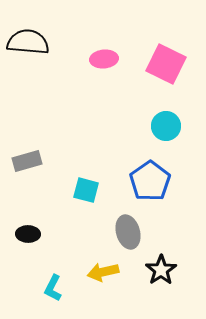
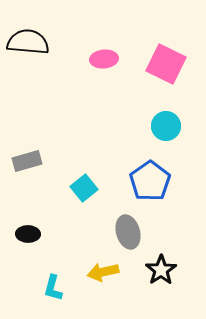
cyan square: moved 2 px left, 2 px up; rotated 36 degrees clockwise
cyan L-shape: rotated 12 degrees counterclockwise
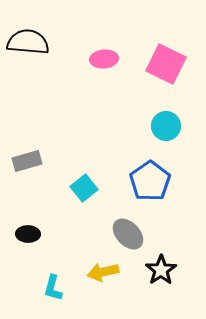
gray ellipse: moved 2 px down; rotated 28 degrees counterclockwise
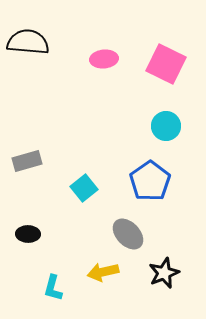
black star: moved 3 px right, 3 px down; rotated 12 degrees clockwise
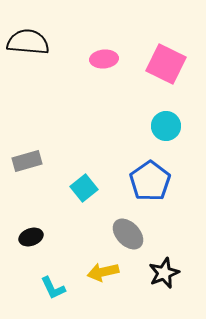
black ellipse: moved 3 px right, 3 px down; rotated 20 degrees counterclockwise
cyan L-shape: rotated 40 degrees counterclockwise
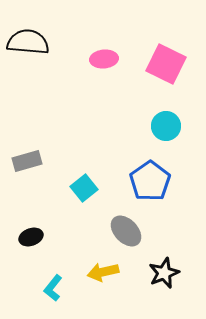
gray ellipse: moved 2 px left, 3 px up
cyan L-shape: rotated 64 degrees clockwise
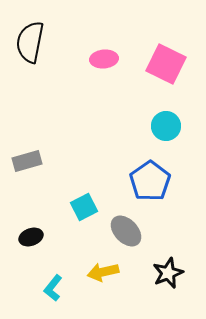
black semicircle: moved 2 px right; rotated 84 degrees counterclockwise
cyan square: moved 19 px down; rotated 12 degrees clockwise
black star: moved 4 px right
